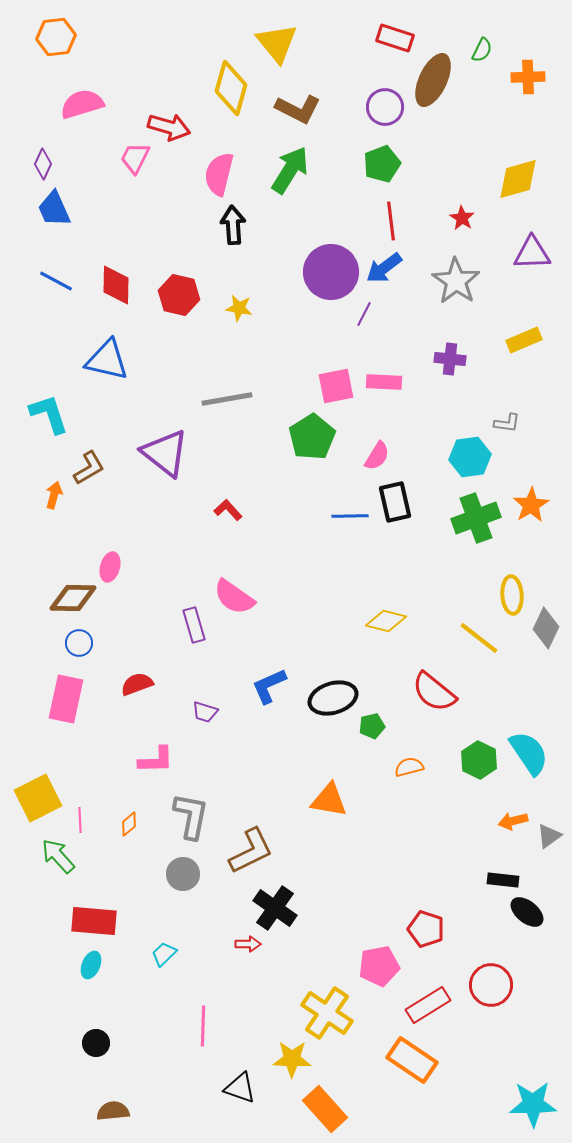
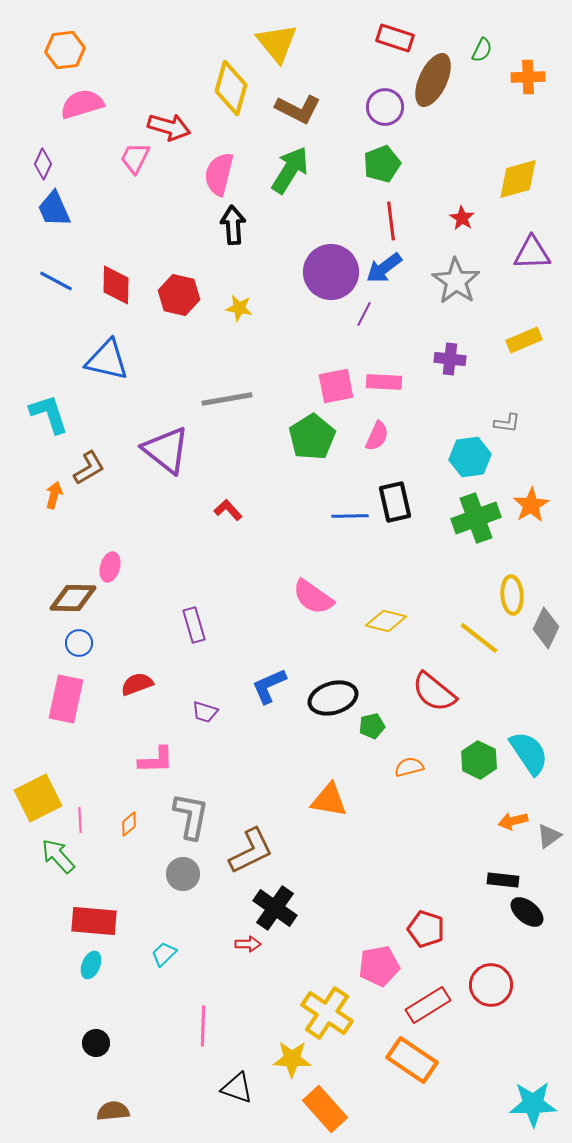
orange hexagon at (56, 37): moved 9 px right, 13 px down
purple triangle at (165, 453): moved 1 px right, 3 px up
pink semicircle at (377, 456): moved 20 px up; rotated 8 degrees counterclockwise
pink semicircle at (234, 597): moved 79 px right
black triangle at (240, 1088): moved 3 px left
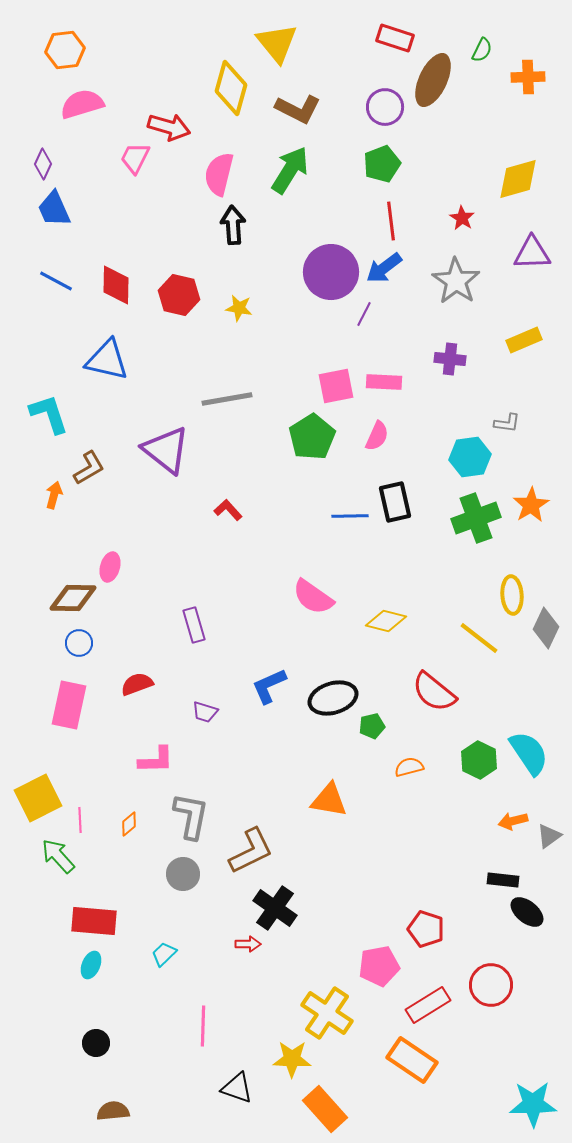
pink rectangle at (66, 699): moved 3 px right, 6 px down
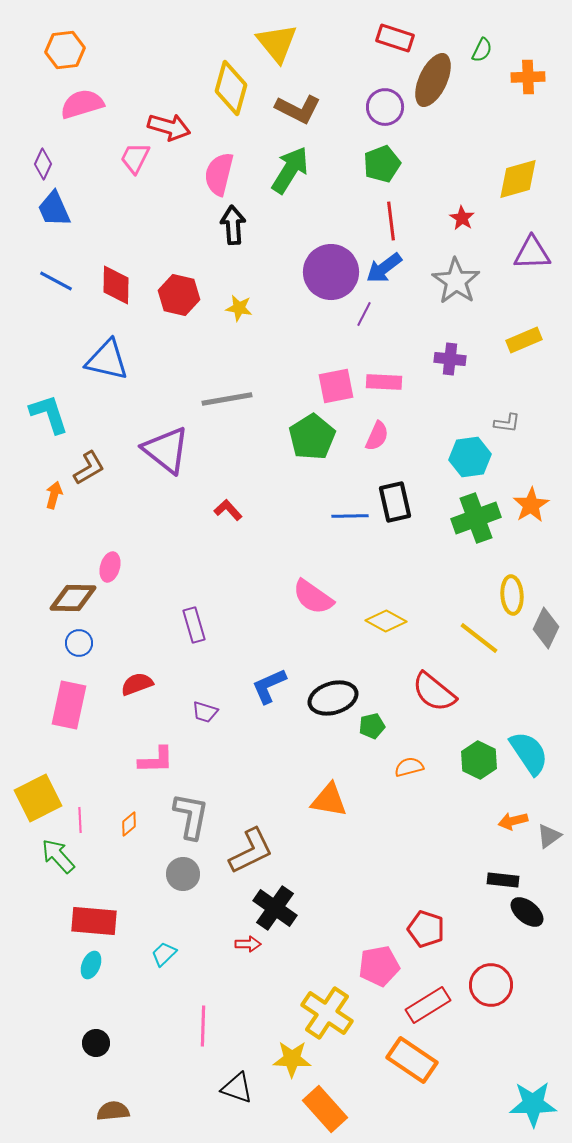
yellow diamond at (386, 621): rotated 15 degrees clockwise
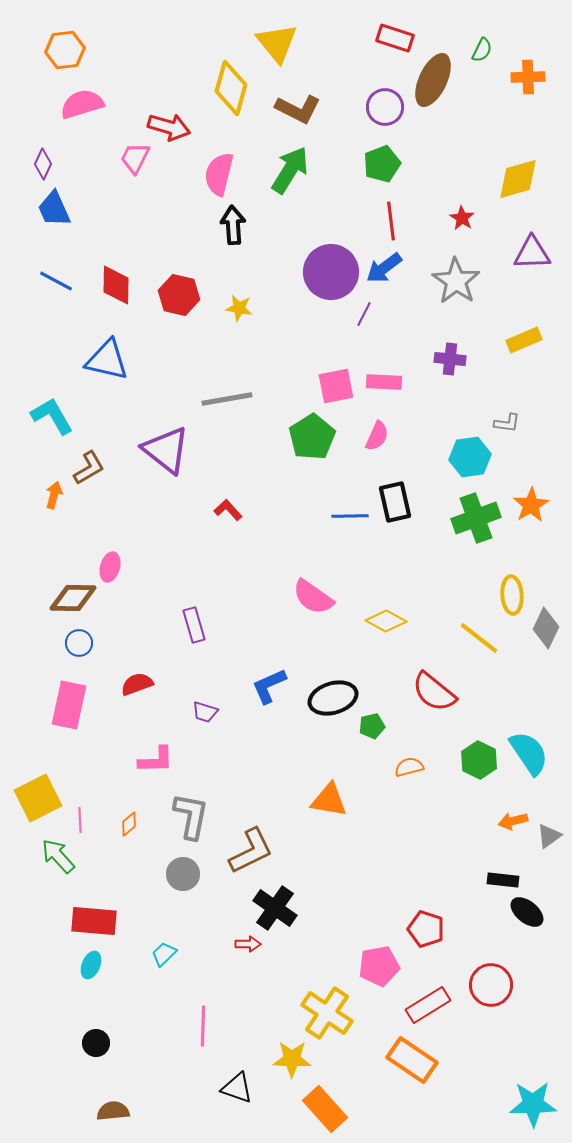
cyan L-shape at (49, 414): moved 3 px right, 2 px down; rotated 12 degrees counterclockwise
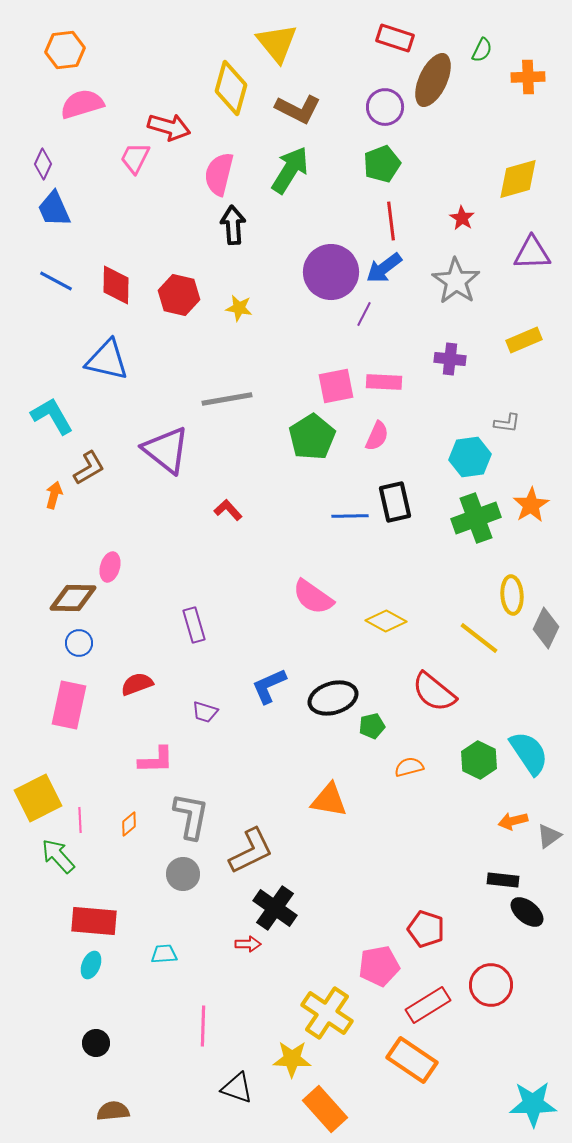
cyan trapezoid at (164, 954): rotated 40 degrees clockwise
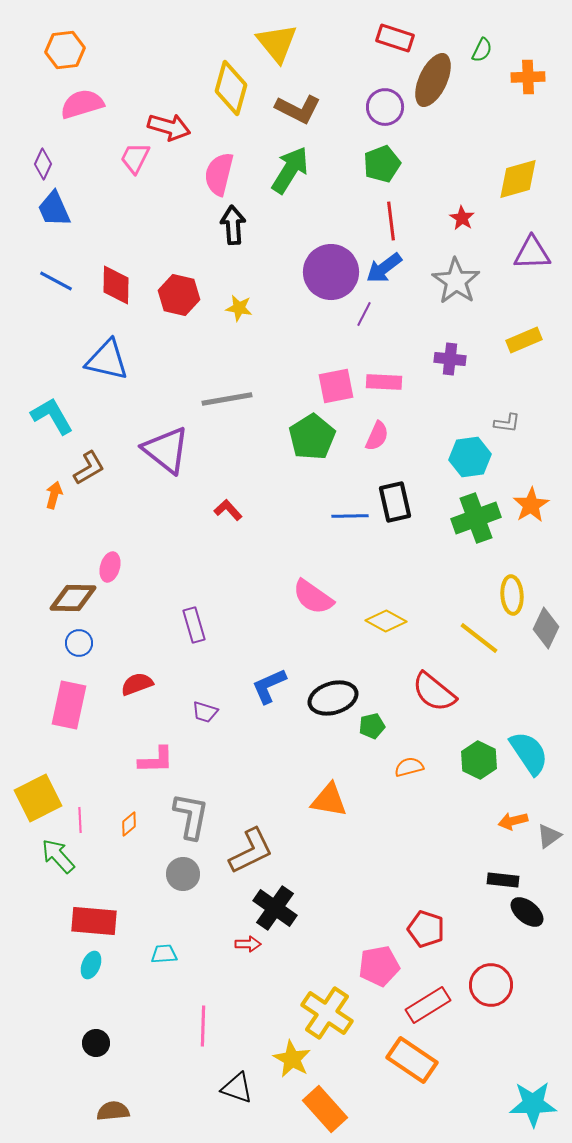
yellow star at (292, 1059): rotated 27 degrees clockwise
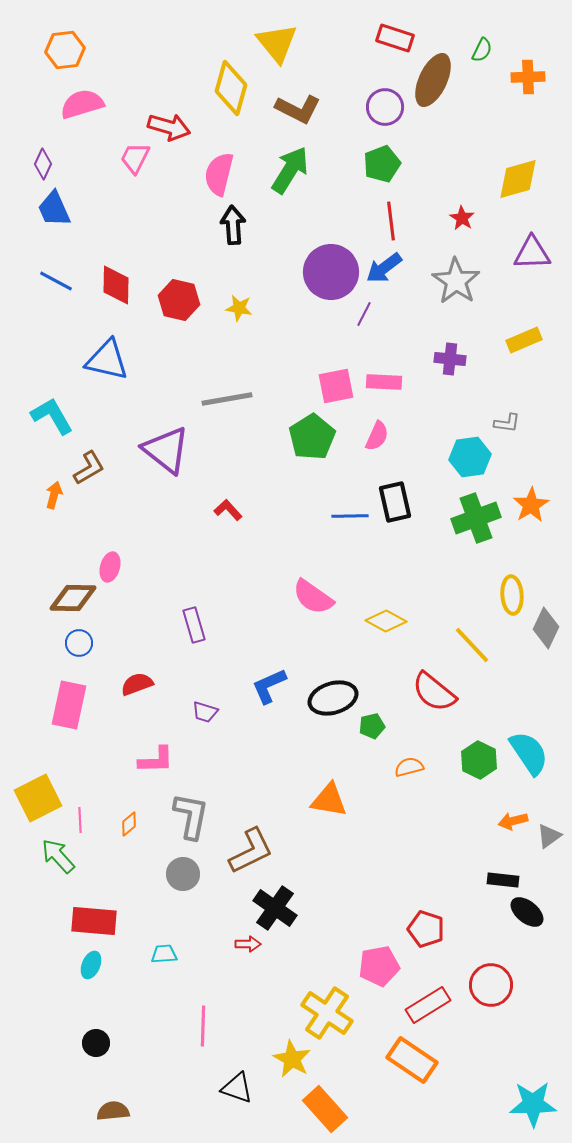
red hexagon at (179, 295): moved 5 px down
yellow line at (479, 638): moved 7 px left, 7 px down; rotated 9 degrees clockwise
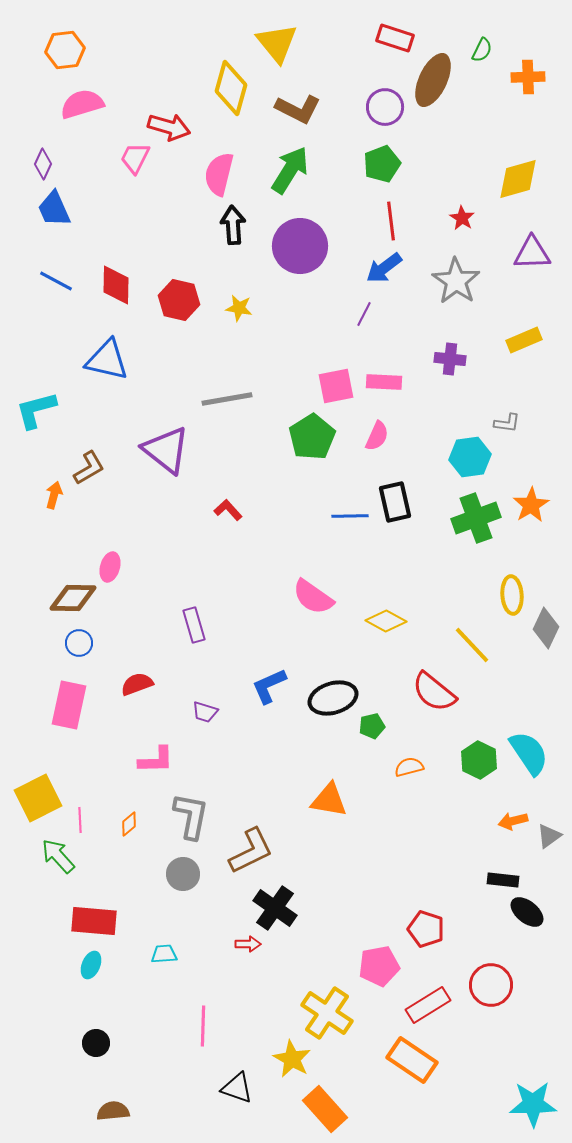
purple circle at (331, 272): moved 31 px left, 26 px up
cyan L-shape at (52, 416): moved 16 px left, 6 px up; rotated 75 degrees counterclockwise
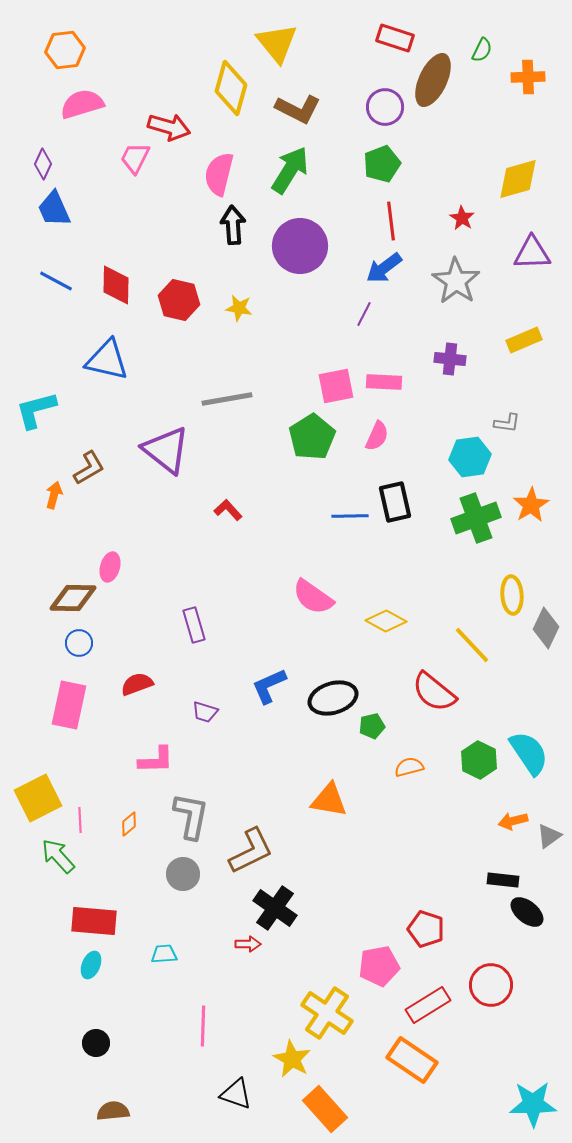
black triangle at (237, 1088): moved 1 px left, 6 px down
